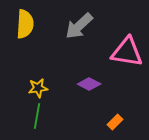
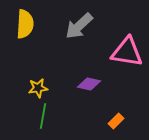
purple diamond: rotated 15 degrees counterclockwise
green line: moved 6 px right
orange rectangle: moved 1 px right, 1 px up
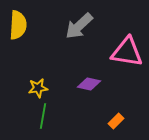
yellow semicircle: moved 7 px left, 1 px down
